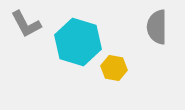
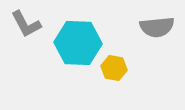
gray semicircle: rotated 96 degrees counterclockwise
cyan hexagon: moved 1 px down; rotated 15 degrees counterclockwise
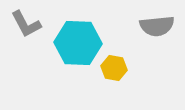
gray semicircle: moved 1 px up
